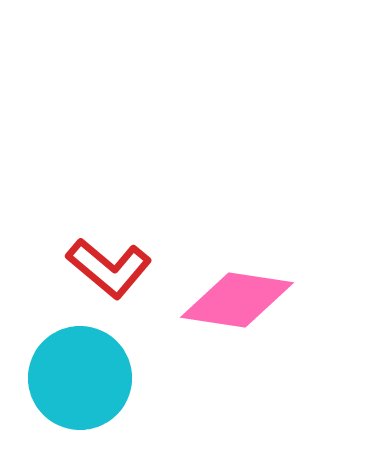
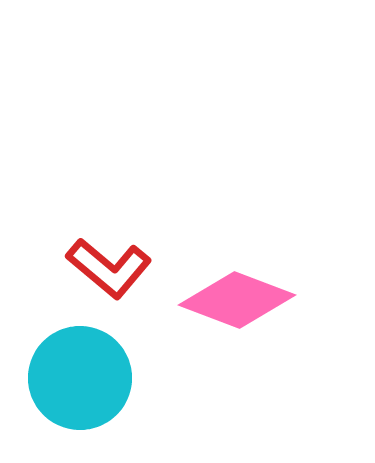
pink diamond: rotated 12 degrees clockwise
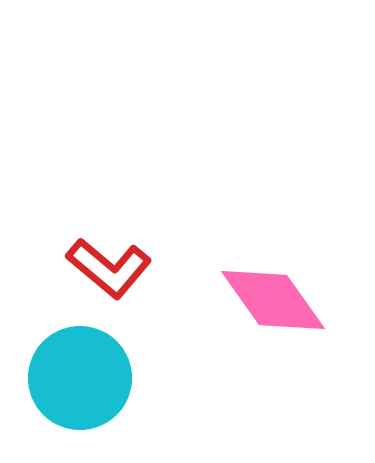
pink diamond: moved 36 px right; rotated 34 degrees clockwise
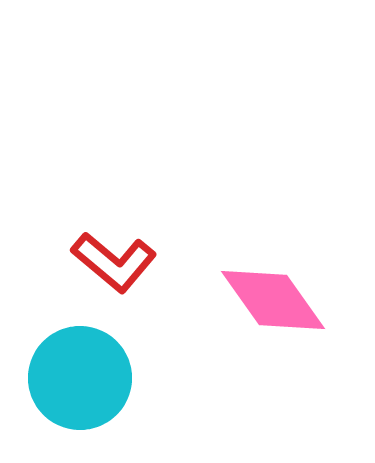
red L-shape: moved 5 px right, 6 px up
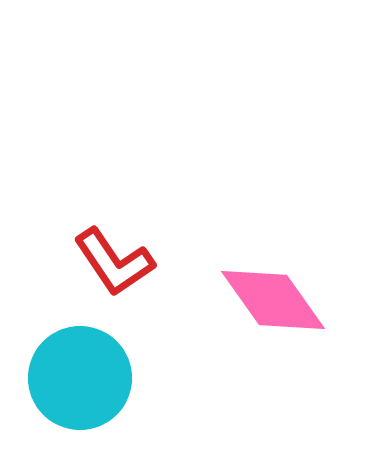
red L-shape: rotated 16 degrees clockwise
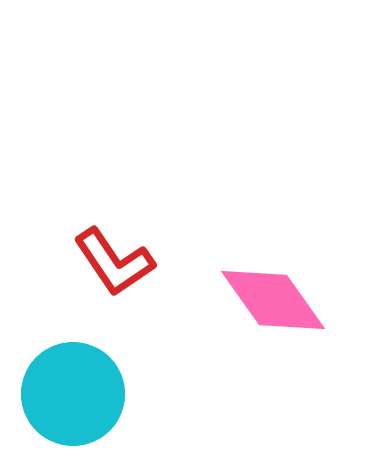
cyan circle: moved 7 px left, 16 px down
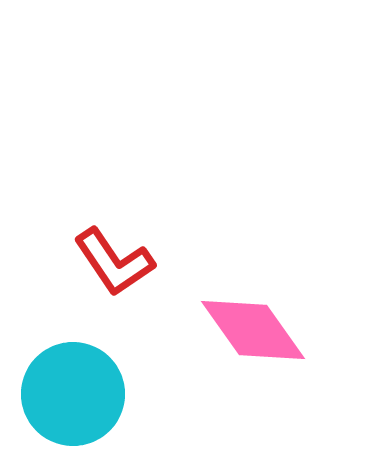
pink diamond: moved 20 px left, 30 px down
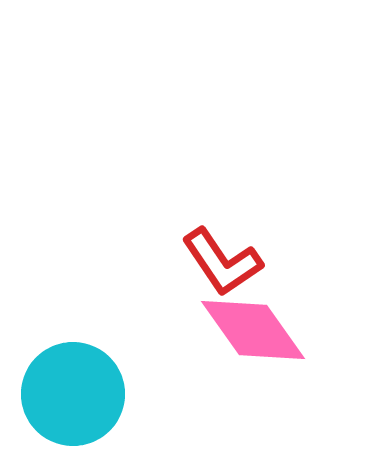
red L-shape: moved 108 px right
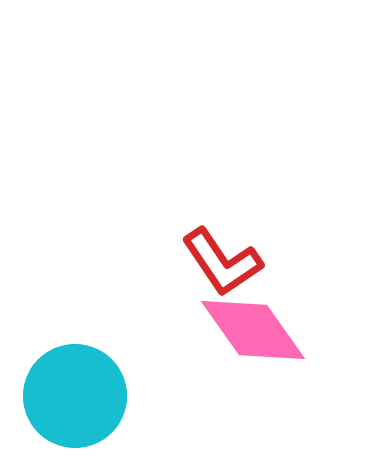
cyan circle: moved 2 px right, 2 px down
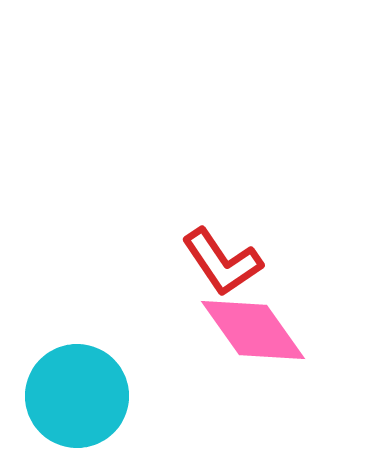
cyan circle: moved 2 px right
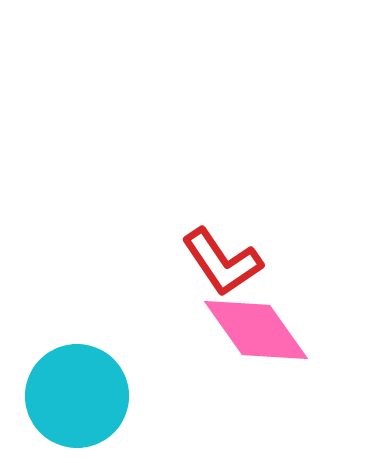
pink diamond: moved 3 px right
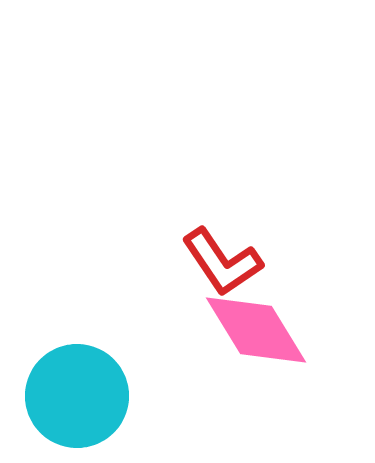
pink diamond: rotated 4 degrees clockwise
